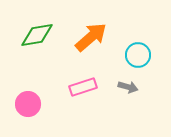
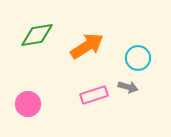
orange arrow: moved 4 px left, 9 px down; rotated 8 degrees clockwise
cyan circle: moved 3 px down
pink rectangle: moved 11 px right, 8 px down
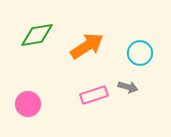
cyan circle: moved 2 px right, 5 px up
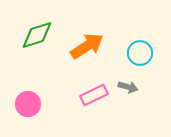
green diamond: rotated 8 degrees counterclockwise
pink rectangle: rotated 8 degrees counterclockwise
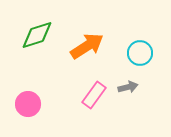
gray arrow: rotated 30 degrees counterclockwise
pink rectangle: rotated 28 degrees counterclockwise
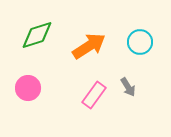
orange arrow: moved 2 px right
cyan circle: moved 11 px up
gray arrow: rotated 72 degrees clockwise
pink circle: moved 16 px up
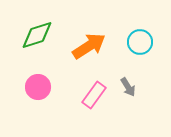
pink circle: moved 10 px right, 1 px up
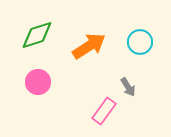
pink circle: moved 5 px up
pink rectangle: moved 10 px right, 16 px down
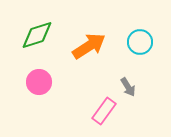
pink circle: moved 1 px right
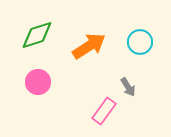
pink circle: moved 1 px left
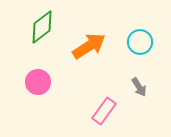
green diamond: moved 5 px right, 8 px up; rotated 20 degrees counterclockwise
gray arrow: moved 11 px right
